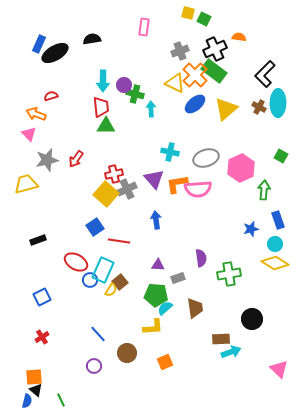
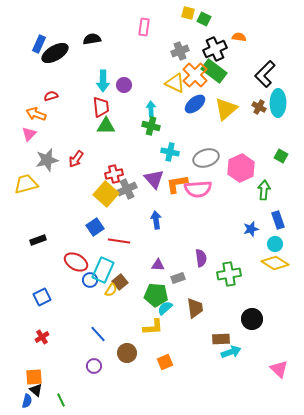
green cross at (135, 94): moved 16 px right, 32 px down
pink triangle at (29, 134): rotated 28 degrees clockwise
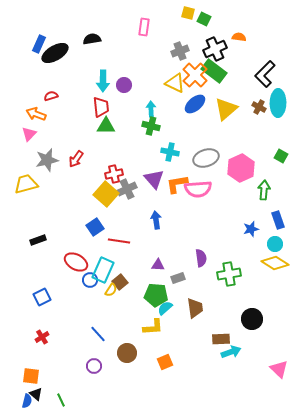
orange square at (34, 377): moved 3 px left, 1 px up; rotated 12 degrees clockwise
black triangle at (36, 390): moved 4 px down
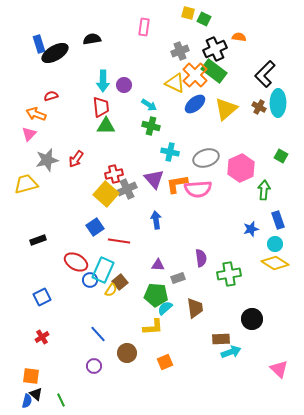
blue rectangle at (39, 44): rotated 42 degrees counterclockwise
cyan arrow at (151, 109): moved 2 px left, 4 px up; rotated 126 degrees clockwise
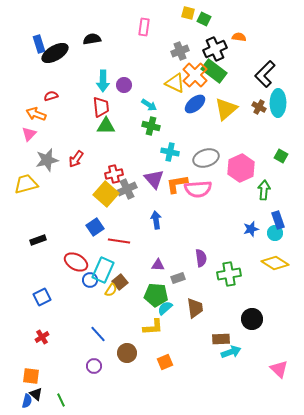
cyan circle at (275, 244): moved 11 px up
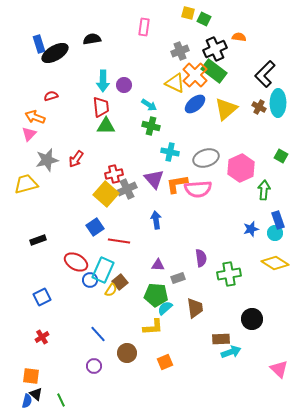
orange arrow at (36, 114): moved 1 px left, 3 px down
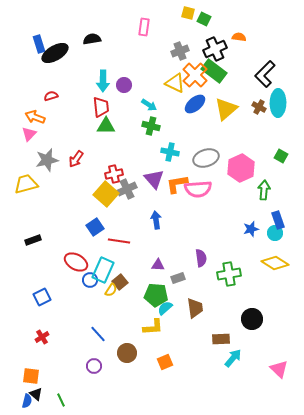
black rectangle at (38, 240): moved 5 px left
cyan arrow at (231, 352): moved 2 px right, 6 px down; rotated 30 degrees counterclockwise
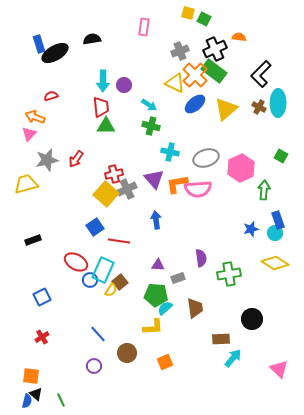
black L-shape at (265, 74): moved 4 px left
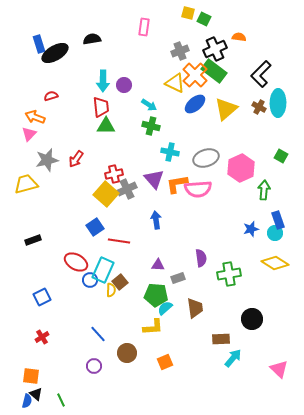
yellow semicircle at (111, 290): rotated 32 degrees counterclockwise
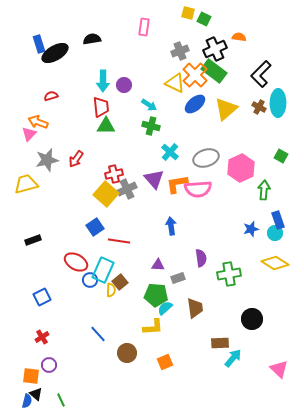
orange arrow at (35, 117): moved 3 px right, 5 px down
cyan cross at (170, 152): rotated 30 degrees clockwise
blue arrow at (156, 220): moved 15 px right, 6 px down
brown rectangle at (221, 339): moved 1 px left, 4 px down
purple circle at (94, 366): moved 45 px left, 1 px up
